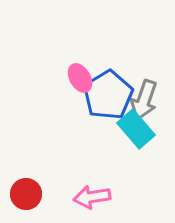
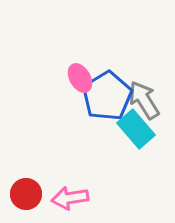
blue pentagon: moved 1 px left, 1 px down
gray arrow: rotated 129 degrees clockwise
pink arrow: moved 22 px left, 1 px down
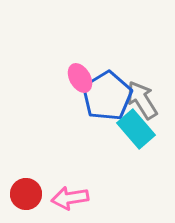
gray arrow: moved 2 px left
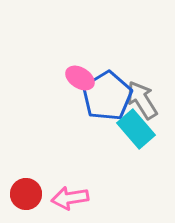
pink ellipse: rotated 28 degrees counterclockwise
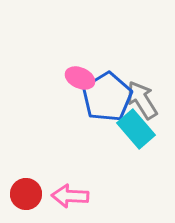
pink ellipse: rotated 8 degrees counterclockwise
blue pentagon: moved 1 px down
pink arrow: moved 2 px up; rotated 12 degrees clockwise
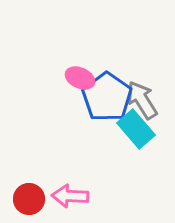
blue pentagon: rotated 6 degrees counterclockwise
red circle: moved 3 px right, 5 px down
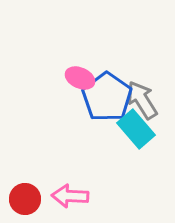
red circle: moved 4 px left
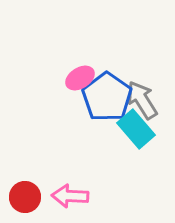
pink ellipse: rotated 56 degrees counterclockwise
red circle: moved 2 px up
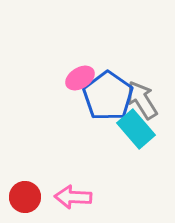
blue pentagon: moved 1 px right, 1 px up
pink arrow: moved 3 px right, 1 px down
